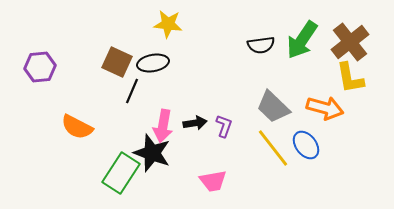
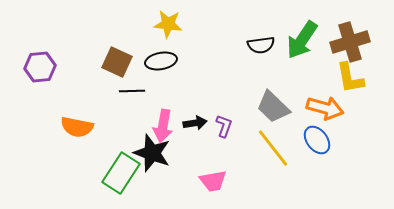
brown cross: rotated 21 degrees clockwise
black ellipse: moved 8 px right, 2 px up
black line: rotated 65 degrees clockwise
orange semicircle: rotated 16 degrees counterclockwise
blue ellipse: moved 11 px right, 5 px up
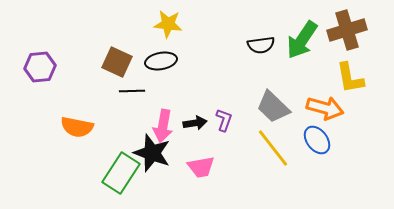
brown cross: moved 3 px left, 12 px up
purple L-shape: moved 6 px up
pink trapezoid: moved 12 px left, 14 px up
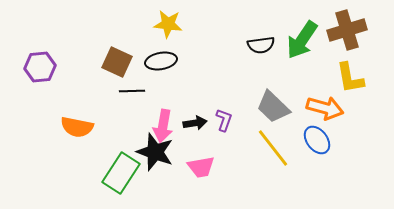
black star: moved 3 px right, 1 px up
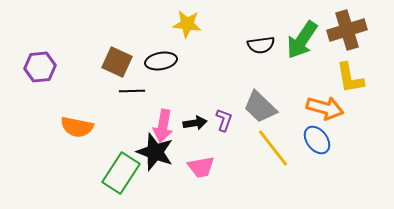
yellow star: moved 19 px right
gray trapezoid: moved 13 px left
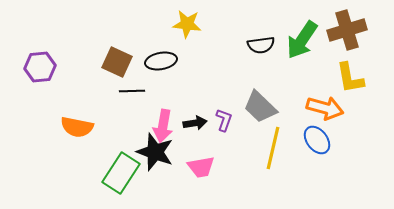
yellow line: rotated 51 degrees clockwise
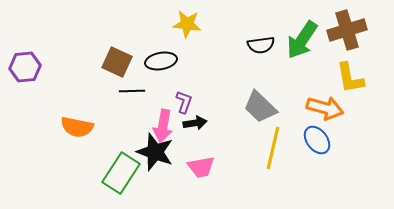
purple hexagon: moved 15 px left
purple L-shape: moved 40 px left, 18 px up
